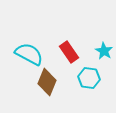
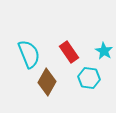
cyan semicircle: rotated 40 degrees clockwise
brown diamond: rotated 8 degrees clockwise
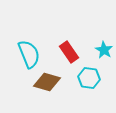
cyan star: moved 1 px up
brown diamond: rotated 76 degrees clockwise
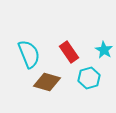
cyan hexagon: rotated 25 degrees counterclockwise
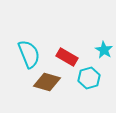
red rectangle: moved 2 px left, 5 px down; rotated 25 degrees counterclockwise
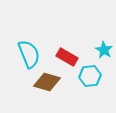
cyan hexagon: moved 1 px right, 2 px up; rotated 10 degrees clockwise
